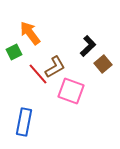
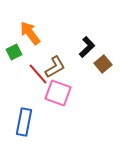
black L-shape: moved 1 px left, 1 px down
pink square: moved 13 px left, 2 px down
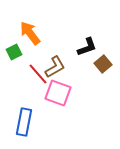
black L-shape: rotated 25 degrees clockwise
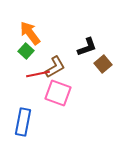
green square: moved 12 px right, 1 px up; rotated 21 degrees counterclockwise
red line: rotated 60 degrees counterclockwise
blue rectangle: moved 1 px left
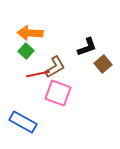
orange arrow: rotated 50 degrees counterclockwise
blue rectangle: rotated 72 degrees counterclockwise
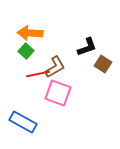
brown square: rotated 18 degrees counterclockwise
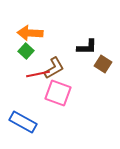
black L-shape: rotated 20 degrees clockwise
brown L-shape: moved 1 px left, 1 px down
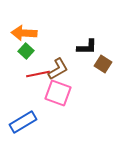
orange arrow: moved 6 px left
brown L-shape: moved 4 px right, 1 px down
blue rectangle: rotated 60 degrees counterclockwise
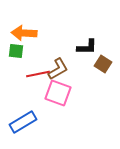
green square: moved 10 px left; rotated 35 degrees counterclockwise
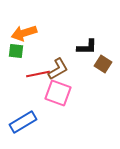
orange arrow: rotated 20 degrees counterclockwise
